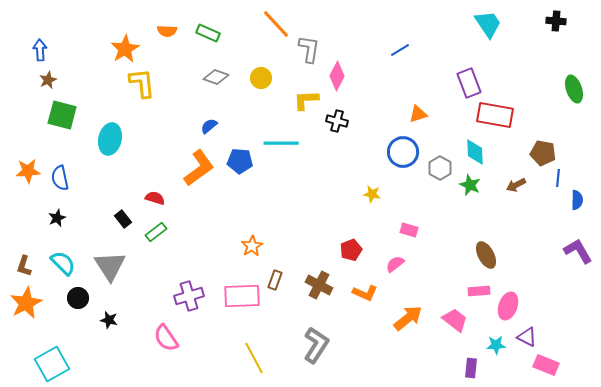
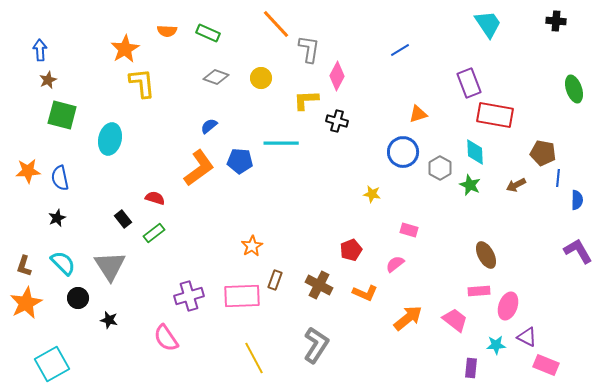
green rectangle at (156, 232): moved 2 px left, 1 px down
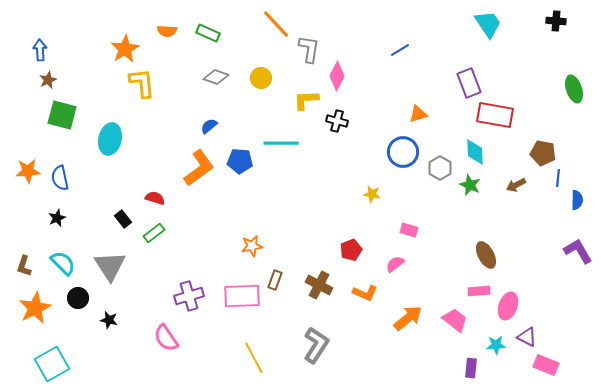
orange star at (252, 246): rotated 20 degrees clockwise
orange star at (26, 303): moved 9 px right, 5 px down
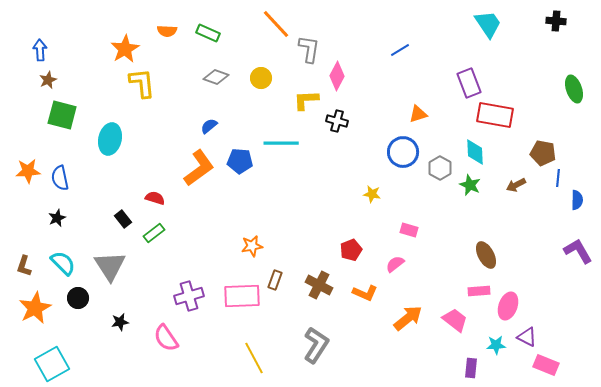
black star at (109, 320): moved 11 px right, 2 px down; rotated 24 degrees counterclockwise
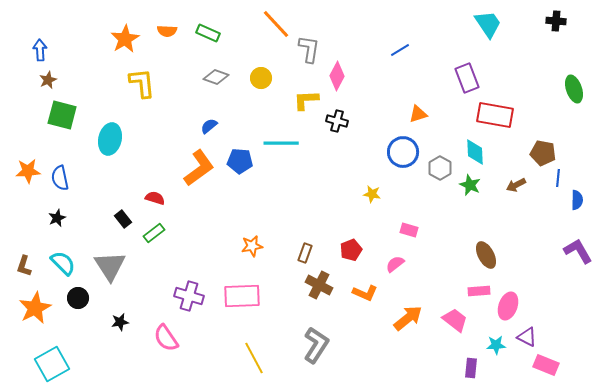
orange star at (125, 49): moved 10 px up
purple rectangle at (469, 83): moved 2 px left, 5 px up
brown rectangle at (275, 280): moved 30 px right, 27 px up
purple cross at (189, 296): rotated 32 degrees clockwise
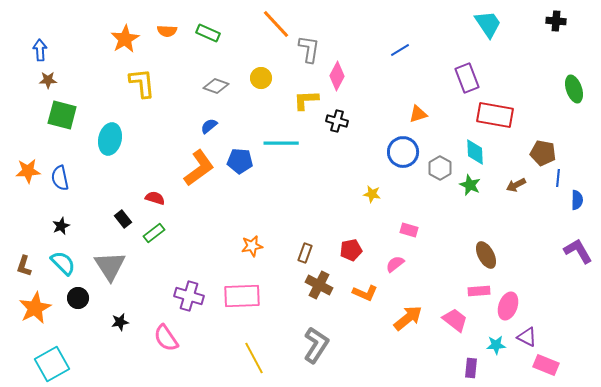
gray diamond at (216, 77): moved 9 px down
brown star at (48, 80): rotated 24 degrees clockwise
black star at (57, 218): moved 4 px right, 8 px down
red pentagon at (351, 250): rotated 10 degrees clockwise
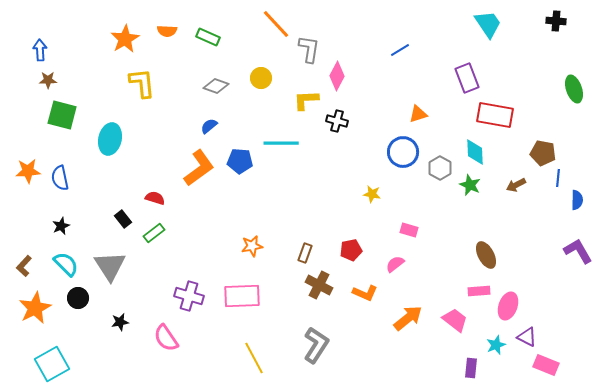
green rectangle at (208, 33): moved 4 px down
cyan semicircle at (63, 263): moved 3 px right, 1 px down
brown L-shape at (24, 266): rotated 25 degrees clockwise
cyan star at (496, 345): rotated 18 degrees counterclockwise
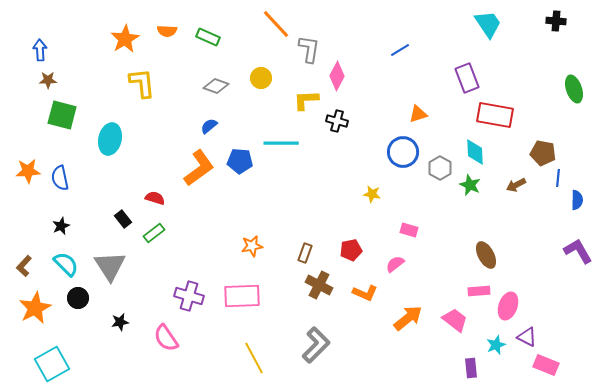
gray L-shape at (316, 345): rotated 12 degrees clockwise
purple rectangle at (471, 368): rotated 12 degrees counterclockwise
